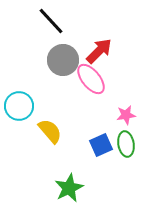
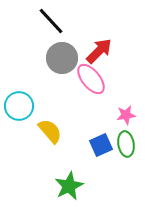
gray circle: moved 1 px left, 2 px up
green star: moved 2 px up
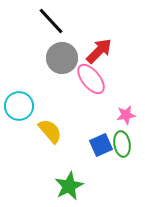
green ellipse: moved 4 px left
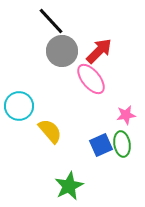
gray circle: moved 7 px up
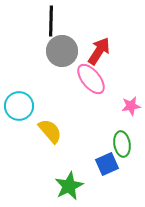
black line: rotated 44 degrees clockwise
red arrow: rotated 12 degrees counterclockwise
pink star: moved 5 px right, 9 px up
blue square: moved 6 px right, 19 px down
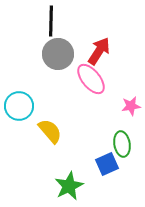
gray circle: moved 4 px left, 3 px down
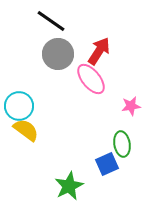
black line: rotated 56 degrees counterclockwise
yellow semicircle: moved 24 px left, 1 px up; rotated 12 degrees counterclockwise
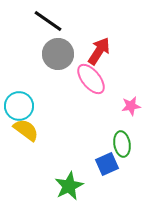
black line: moved 3 px left
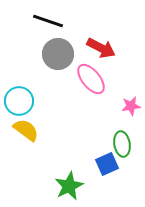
black line: rotated 16 degrees counterclockwise
red arrow: moved 2 px right, 3 px up; rotated 84 degrees clockwise
cyan circle: moved 5 px up
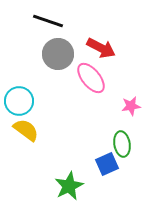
pink ellipse: moved 1 px up
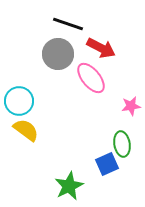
black line: moved 20 px right, 3 px down
